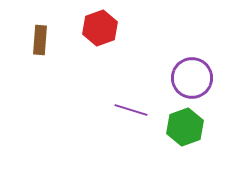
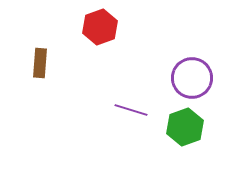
red hexagon: moved 1 px up
brown rectangle: moved 23 px down
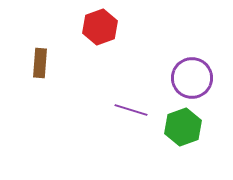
green hexagon: moved 2 px left
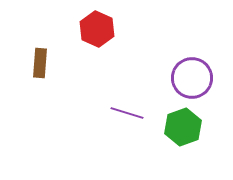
red hexagon: moved 3 px left, 2 px down; rotated 16 degrees counterclockwise
purple line: moved 4 px left, 3 px down
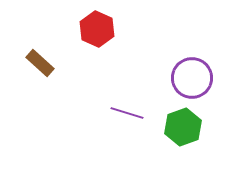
brown rectangle: rotated 52 degrees counterclockwise
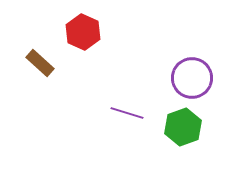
red hexagon: moved 14 px left, 3 px down
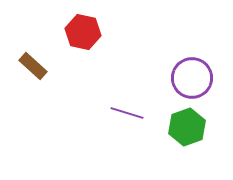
red hexagon: rotated 12 degrees counterclockwise
brown rectangle: moved 7 px left, 3 px down
green hexagon: moved 4 px right
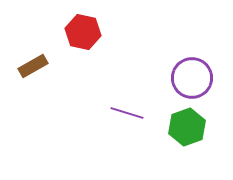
brown rectangle: rotated 72 degrees counterclockwise
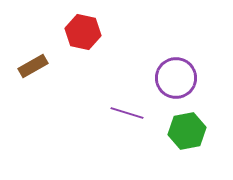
purple circle: moved 16 px left
green hexagon: moved 4 px down; rotated 9 degrees clockwise
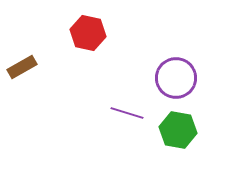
red hexagon: moved 5 px right, 1 px down
brown rectangle: moved 11 px left, 1 px down
green hexagon: moved 9 px left, 1 px up; rotated 21 degrees clockwise
